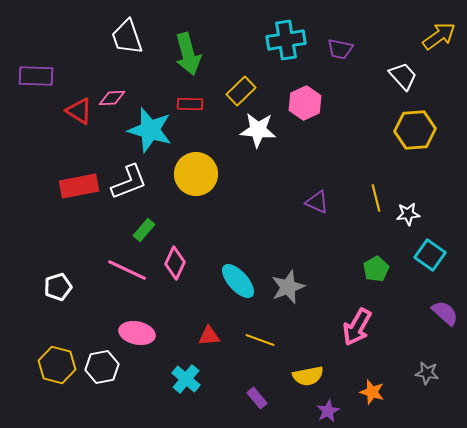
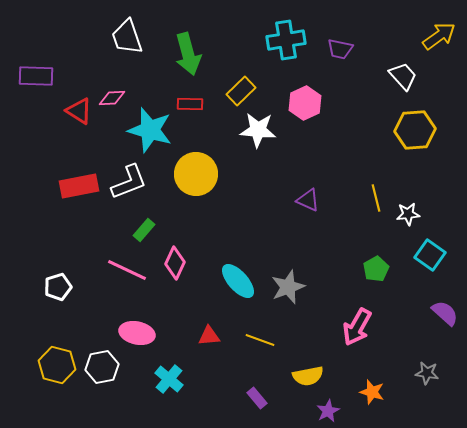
purple triangle at (317, 202): moved 9 px left, 2 px up
cyan cross at (186, 379): moved 17 px left
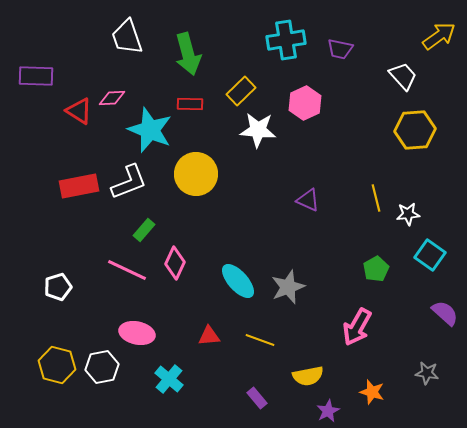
cyan star at (150, 130): rotated 6 degrees clockwise
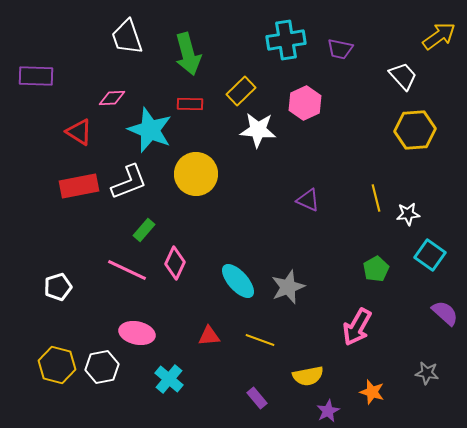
red triangle at (79, 111): moved 21 px down
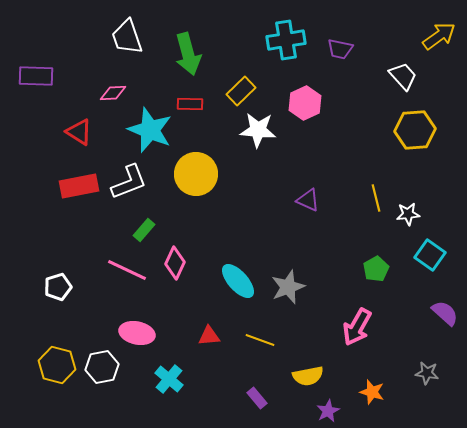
pink diamond at (112, 98): moved 1 px right, 5 px up
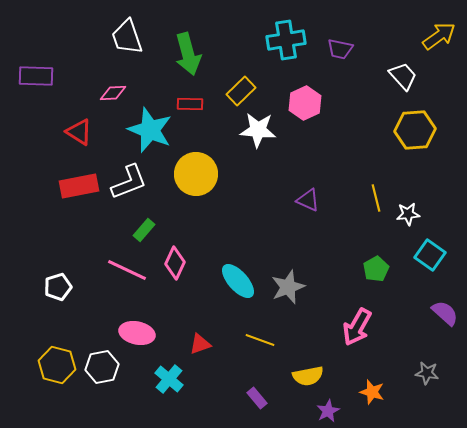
red triangle at (209, 336): moved 9 px left, 8 px down; rotated 15 degrees counterclockwise
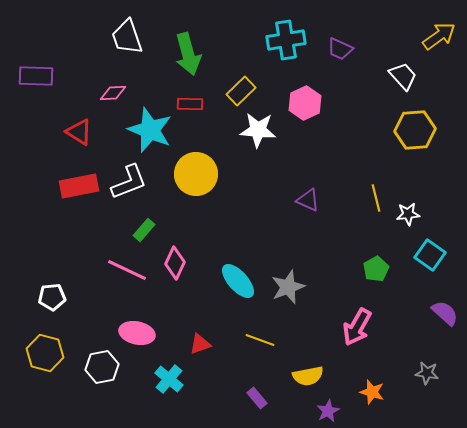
purple trapezoid at (340, 49): rotated 12 degrees clockwise
white pentagon at (58, 287): moved 6 px left, 10 px down; rotated 12 degrees clockwise
yellow hexagon at (57, 365): moved 12 px left, 12 px up
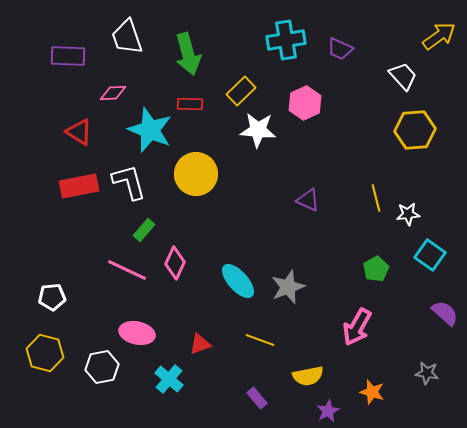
purple rectangle at (36, 76): moved 32 px right, 20 px up
white L-shape at (129, 182): rotated 84 degrees counterclockwise
